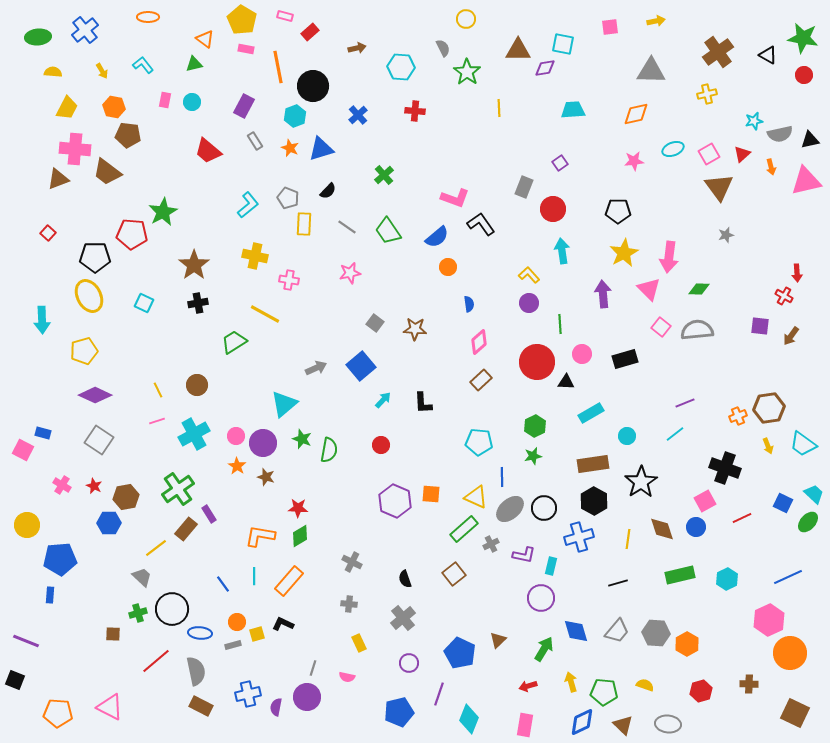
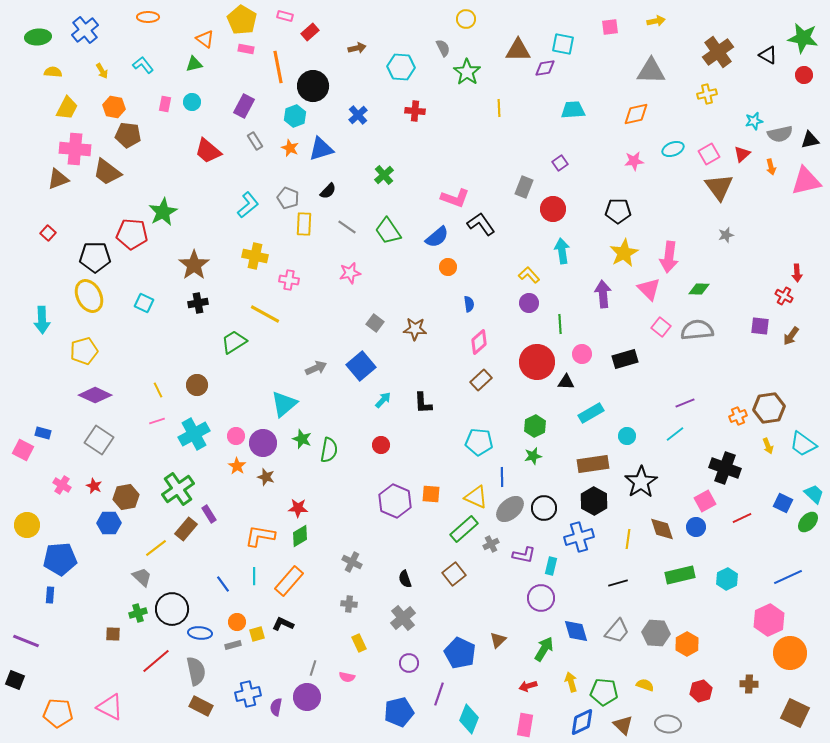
pink rectangle at (165, 100): moved 4 px down
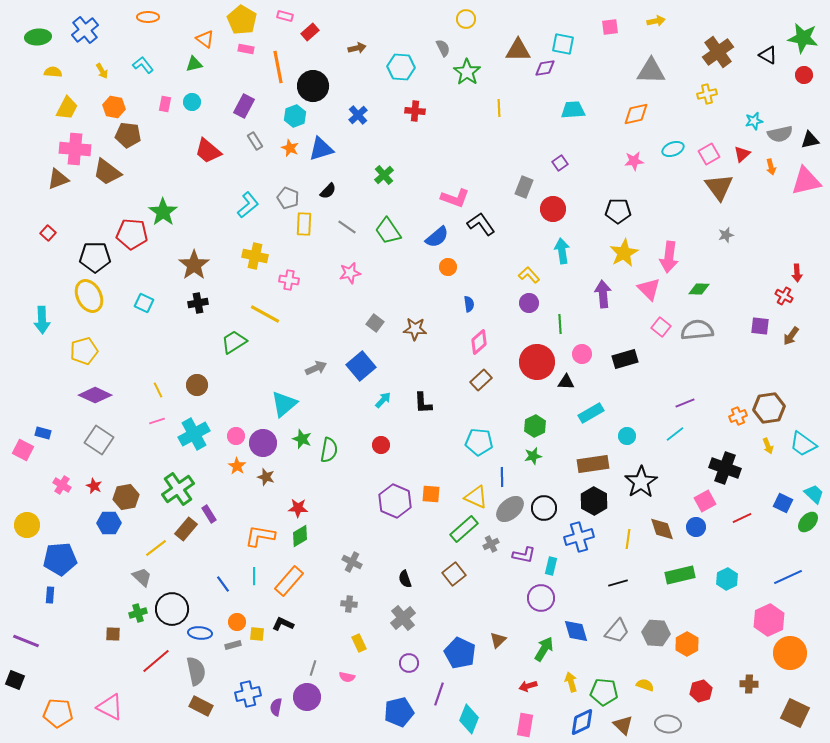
green star at (163, 212): rotated 8 degrees counterclockwise
yellow square at (257, 634): rotated 21 degrees clockwise
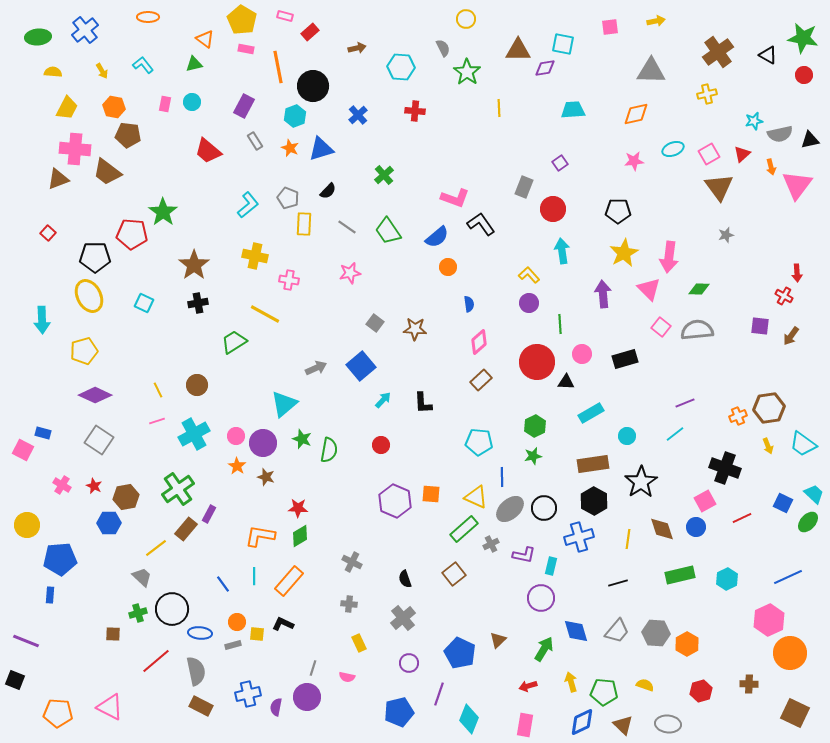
pink triangle at (806, 181): moved 9 px left, 4 px down; rotated 40 degrees counterclockwise
purple rectangle at (209, 514): rotated 60 degrees clockwise
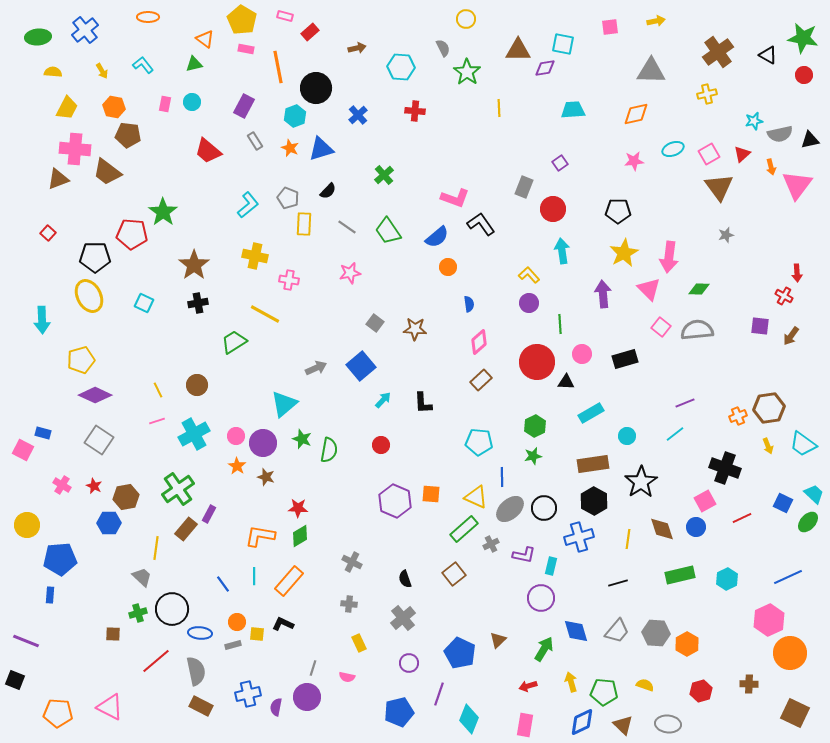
black circle at (313, 86): moved 3 px right, 2 px down
yellow pentagon at (84, 351): moved 3 px left, 9 px down
yellow line at (156, 548): rotated 45 degrees counterclockwise
